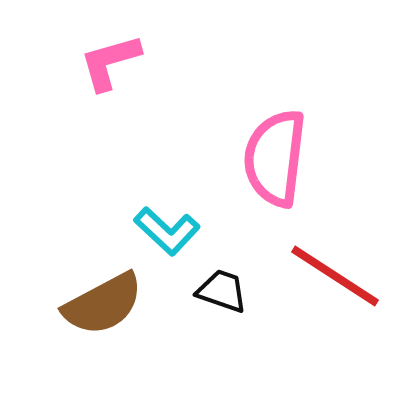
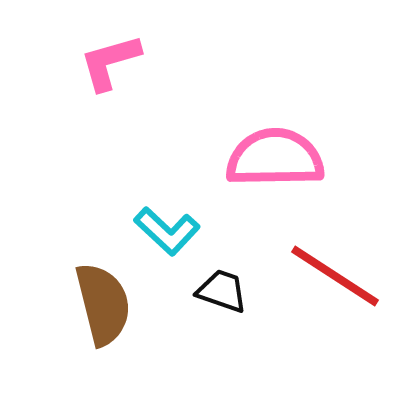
pink semicircle: rotated 82 degrees clockwise
brown semicircle: rotated 76 degrees counterclockwise
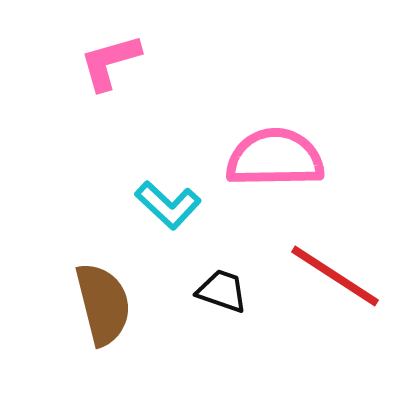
cyan L-shape: moved 1 px right, 26 px up
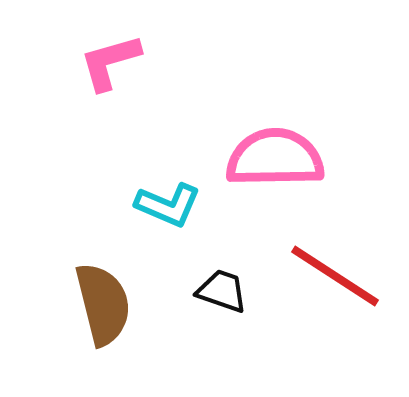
cyan L-shape: rotated 20 degrees counterclockwise
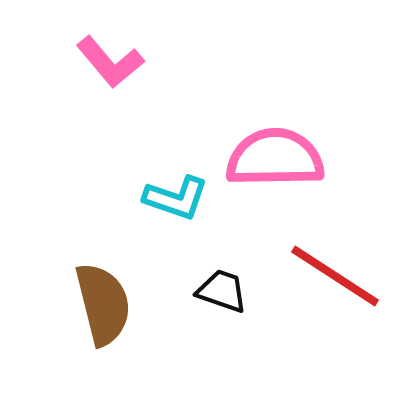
pink L-shape: rotated 114 degrees counterclockwise
cyan L-shape: moved 8 px right, 7 px up; rotated 4 degrees counterclockwise
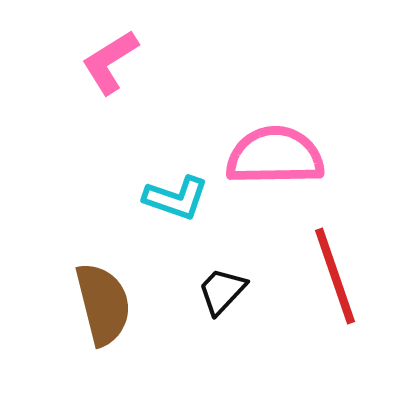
pink L-shape: rotated 98 degrees clockwise
pink semicircle: moved 2 px up
red line: rotated 38 degrees clockwise
black trapezoid: rotated 66 degrees counterclockwise
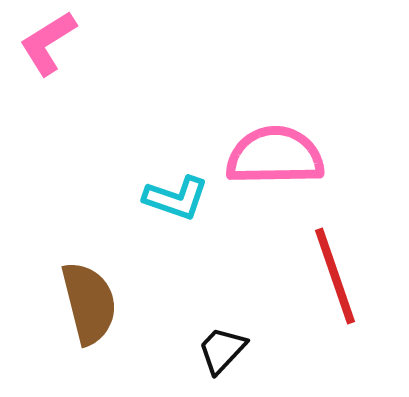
pink L-shape: moved 62 px left, 19 px up
black trapezoid: moved 59 px down
brown semicircle: moved 14 px left, 1 px up
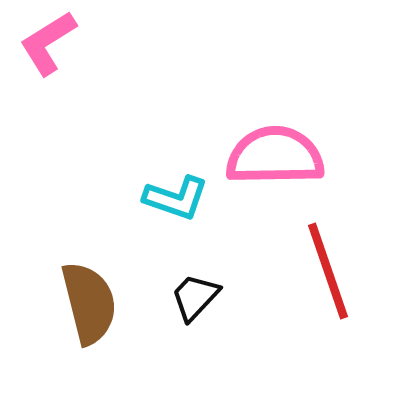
red line: moved 7 px left, 5 px up
black trapezoid: moved 27 px left, 53 px up
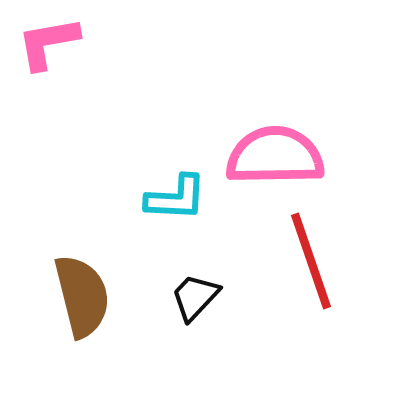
pink L-shape: rotated 22 degrees clockwise
cyan L-shape: rotated 16 degrees counterclockwise
red line: moved 17 px left, 10 px up
brown semicircle: moved 7 px left, 7 px up
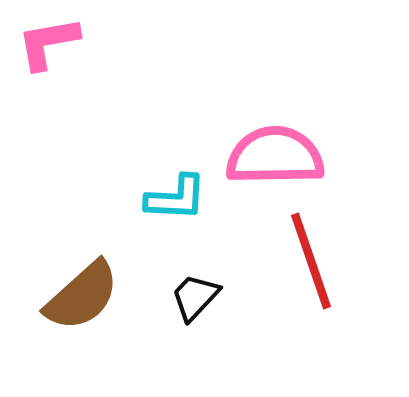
brown semicircle: rotated 62 degrees clockwise
